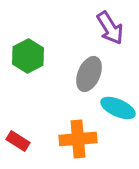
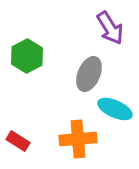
green hexagon: moved 1 px left
cyan ellipse: moved 3 px left, 1 px down
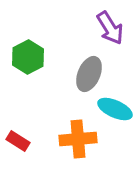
green hexagon: moved 1 px right, 1 px down
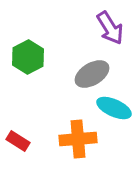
gray ellipse: moved 3 px right; rotated 36 degrees clockwise
cyan ellipse: moved 1 px left, 1 px up
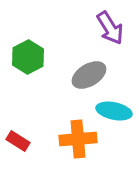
gray ellipse: moved 3 px left, 1 px down
cyan ellipse: moved 3 px down; rotated 12 degrees counterclockwise
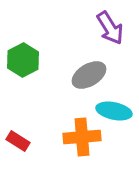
green hexagon: moved 5 px left, 3 px down
orange cross: moved 4 px right, 2 px up
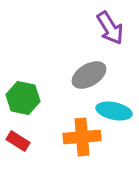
green hexagon: moved 38 px down; rotated 20 degrees counterclockwise
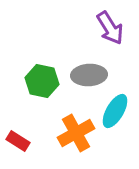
gray ellipse: rotated 28 degrees clockwise
green hexagon: moved 19 px right, 17 px up
cyan ellipse: moved 1 px right; rotated 72 degrees counterclockwise
orange cross: moved 6 px left, 4 px up; rotated 24 degrees counterclockwise
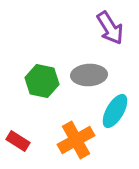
orange cross: moved 7 px down
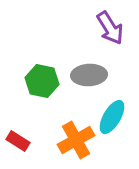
cyan ellipse: moved 3 px left, 6 px down
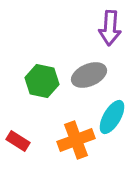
purple arrow: rotated 36 degrees clockwise
gray ellipse: rotated 20 degrees counterclockwise
orange cross: rotated 9 degrees clockwise
